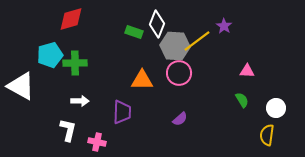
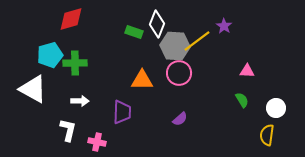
white triangle: moved 12 px right, 3 px down
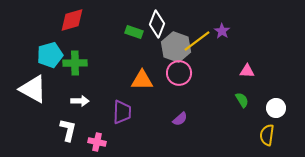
red diamond: moved 1 px right, 1 px down
purple star: moved 2 px left, 5 px down
gray hexagon: moved 1 px right, 1 px down; rotated 16 degrees clockwise
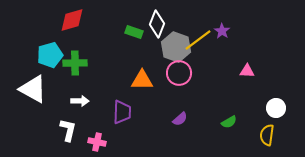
yellow line: moved 1 px right, 1 px up
green semicircle: moved 13 px left, 22 px down; rotated 91 degrees clockwise
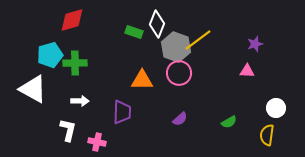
purple star: moved 33 px right, 13 px down; rotated 21 degrees clockwise
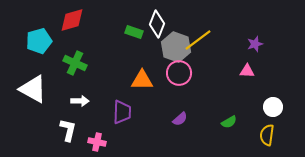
cyan pentagon: moved 11 px left, 14 px up
green cross: rotated 25 degrees clockwise
white circle: moved 3 px left, 1 px up
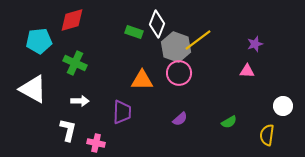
cyan pentagon: rotated 10 degrees clockwise
white circle: moved 10 px right, 1 px up
pink cross: moved 1 px left, 1 px down
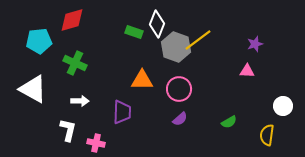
pink circle: moved 16 px down
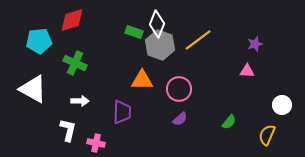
gray hexagon: moved 16 px left, 2 px up
white circle: moved 1 px left, 1 px up
green semicircle: rotated 21 degrees counterclockwise
yellow semicircle: rotated 15 degrees clockwise
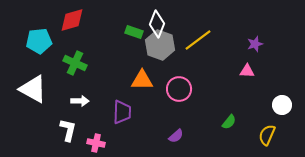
purple semicircle: moved 4 px left, 17 px down
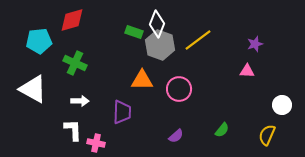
green semicircle: moved 7 px left, 8 px down
white L-shape: moved 5 px right; rotated 15 degrees counterclockwise
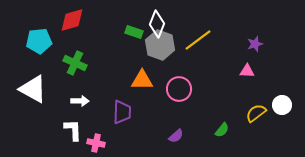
yellow semicircle: moved 11 px left, 22 px up; rotated 30 degrees clockwise
